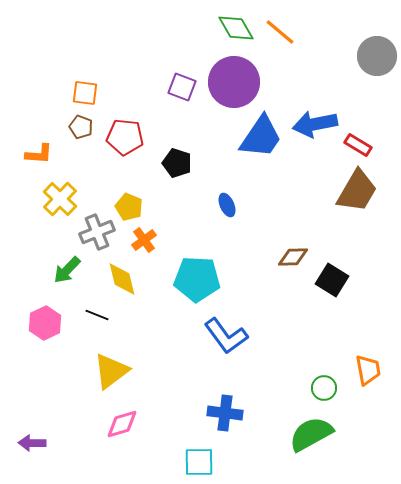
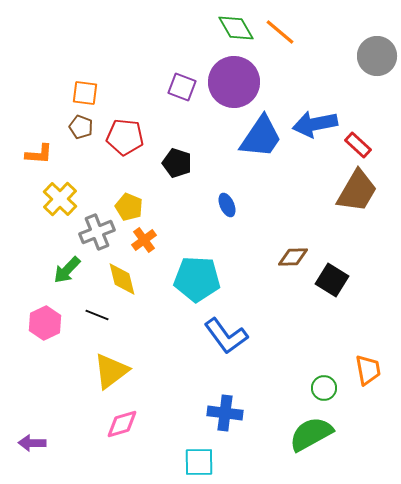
red rectangle: rotated 12 degrees clockwise
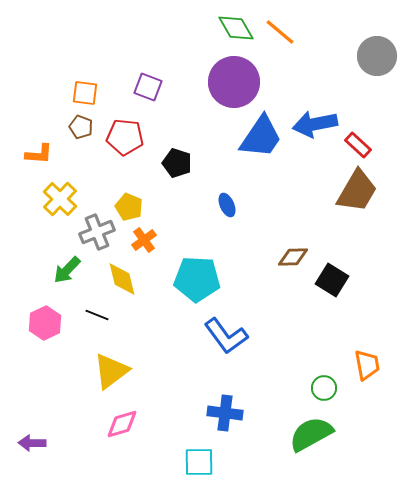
purple square: moved 34 px left
orange trapezoid: moved 1 px left, 5 px up
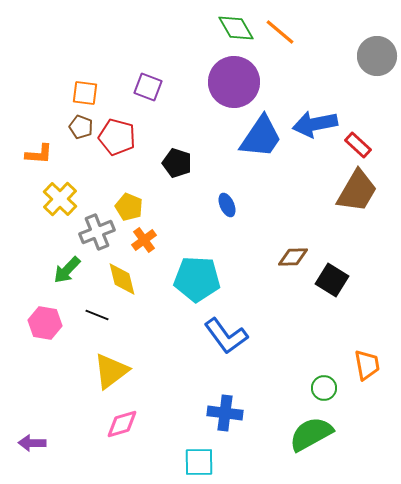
red pentagon: moved 8 px left; rotated 9 degrees clockwise
pink hexagon: rotated 24 degrees counterclockwise
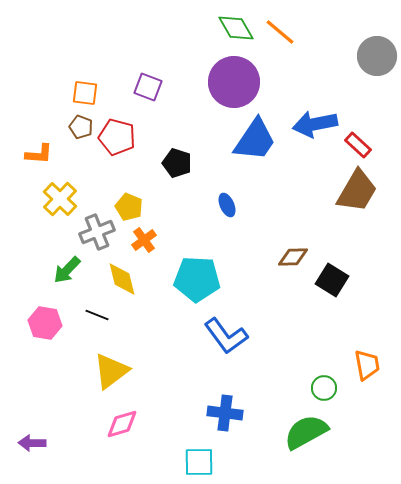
blue trapezoid: moved 6 px left, 3 px down
green semicircle: moved 5 px left, 2 px up
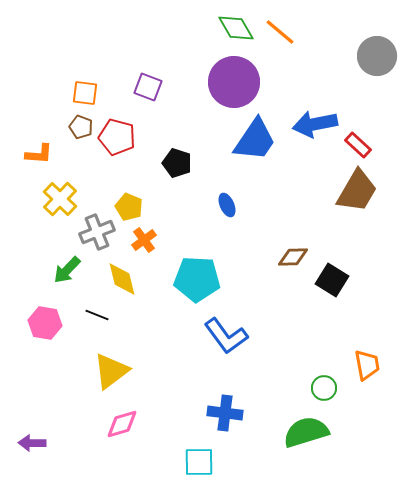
green semicircle: rotated 12 degrees clockwise
